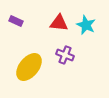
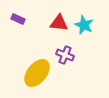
purple rectangle: moved 2 px right, 2 px up
cyan star: moved 2 px left
yellow ellipse: moved 8 px right, 6 px down
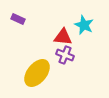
red triangle: moved 4 px right, 14 px down
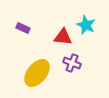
purple rectangle: moved 5 px right, 9 px down
cyan star: moved 2 px right
purple cross: moved 7 px right, 8 px down
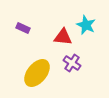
purple cross: rotated 12 degrees clockwise
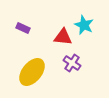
cyan star: moved 2 px left
yellow ellipse: moved 5 px left, 1 px up
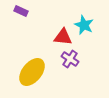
purple rectangle: moved 2 px left, 17 px up
purple cross: moved 2 px left, 4 px up
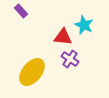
purple rectangle: rotated 24 degrees clockwise
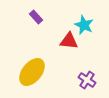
purple rectangle: moved 15 px right, 6 px down
red triangle: moved 6 px right, 4 px down
purple cross: moved 17 px right, 21 px down
